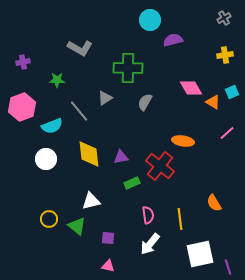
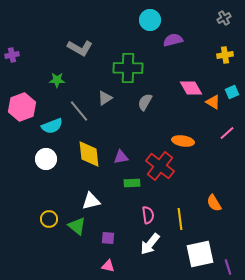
purple cross: moved 11 px left, 7 px up
green rectangle: rotated 21 degrees clockwise
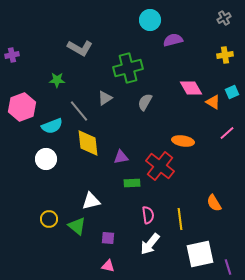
green cross: rotated 16 degrees counterclockwise
yellow diamond: moved 1 px left, 11 px up
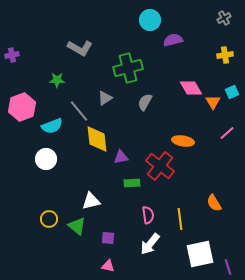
orange triangle: rotated 28 degrees clockwise
yellow diamond: moved 9 px right, 4 px up
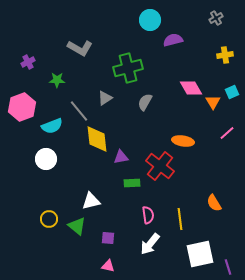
gray cross: moved 8 px left
purple cross: moved 16 px right, 7 px down; rotated 16 degrees counterclockwise
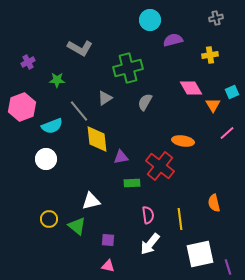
gray cross: rotated 16 degrees clockwise
yellow cross: moved 15 px left
orange triangle: moved 3 px down
orange semicircle: rotated 18 degrees clockwise
purple square: moved 2 px down
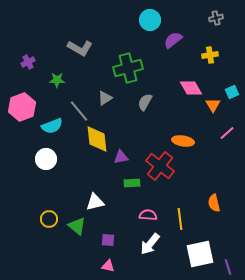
purple semicircle: rotated 24 degrees counterclockwise
white triangle: moved 4 px right, 1 px down
pink semicircle: rotated 78 degrees counterclockwise
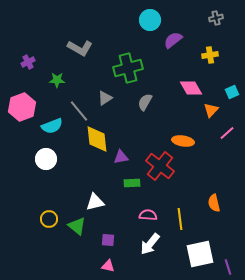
orange triangle: moved 2 px left, 5 px down; rotated 14 degrees clockwise
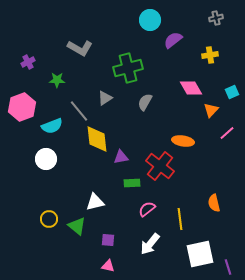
pink semicircle: moved 1 px left, 6 px up; rotated 42 degrees counterclockwise
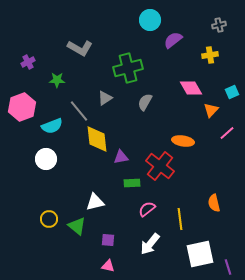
gray cross: moved 3 px right, 7 px down
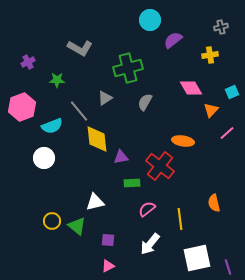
gray cross: moved 2 px right, 2 px down
white circle: moved 2 px left, 1 px up
yellow circle: moved 3 px right, 2 px down
white square: moved 3 px left, 4 px down
pink triangle: rotated 40 degrees counterclockwise
